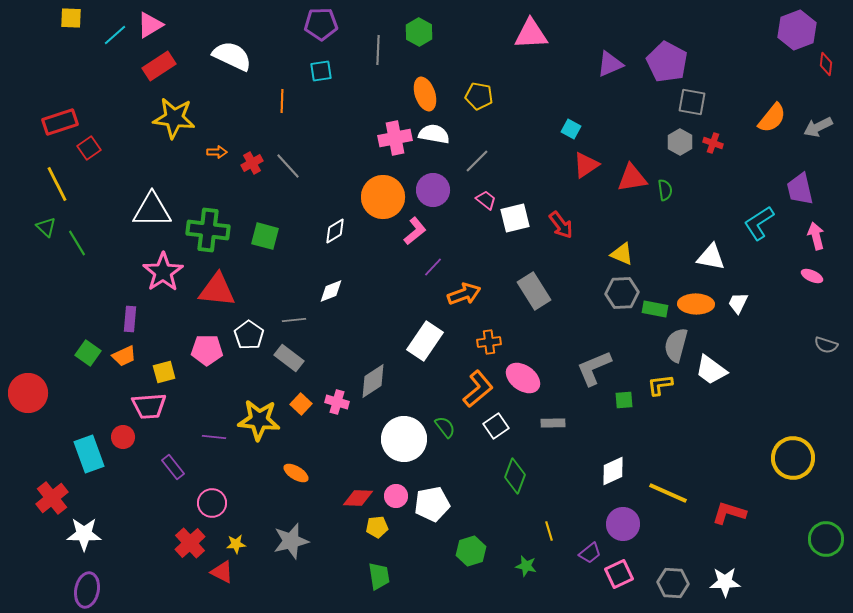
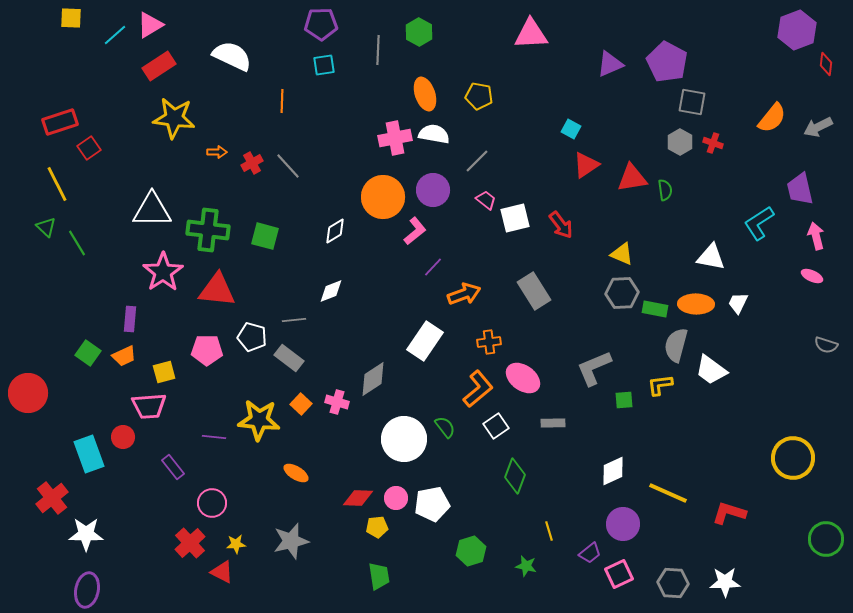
cyan square at (321, 71): moved 3 px right, 6 px up
white pentagon at (249, 335): moved 3 px right, 2 px down; rotated 20 degrees counterclockwise
gray diamond at (373, 381): moved 2 px up
pink circle at (396, 496): moved 2 px down
white star at (84, 534): moved 2 px right
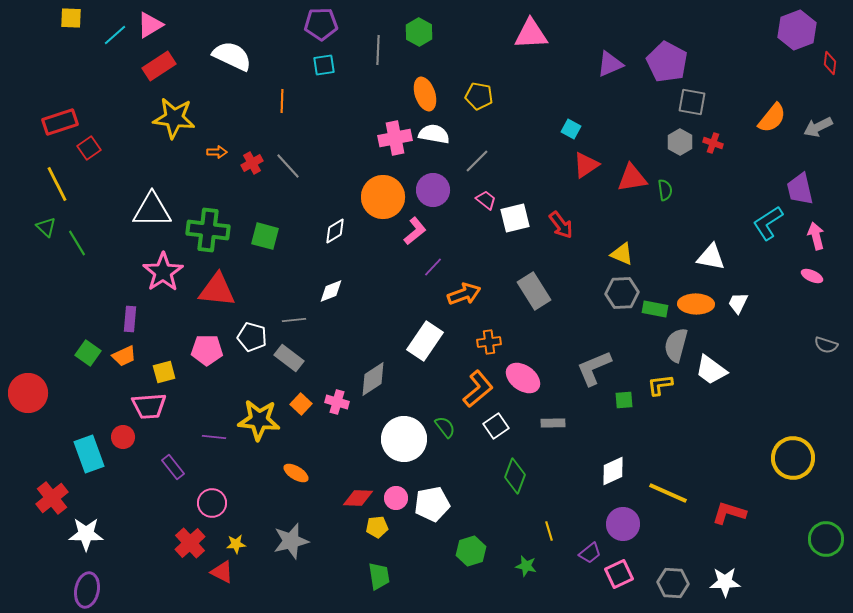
red diamond at (826, 64): moved 4 px right, 1 px up
cyan L-shape at (759, 223): moved 9 px right
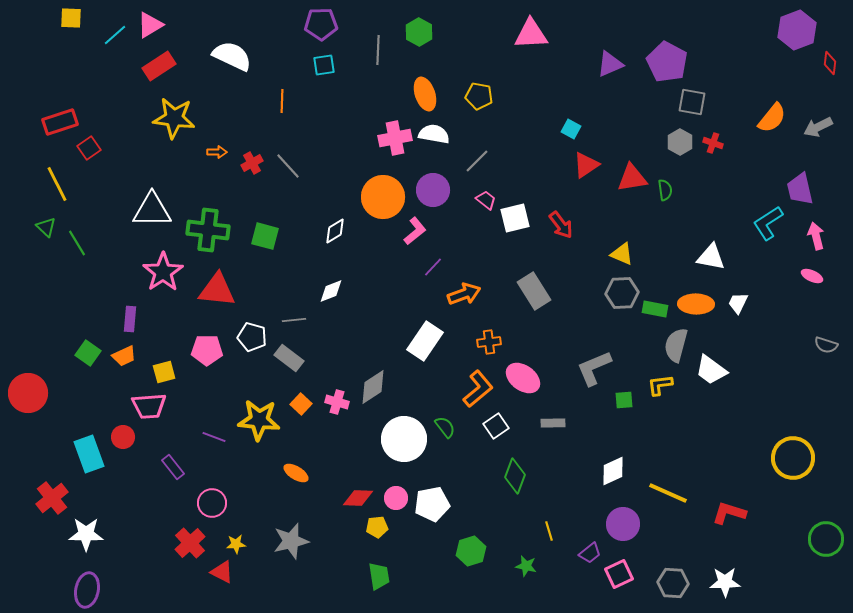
gray diamond at (373, 379): moved 8 px down
purple line at (214, 437): rotated 15 degrees clockwise
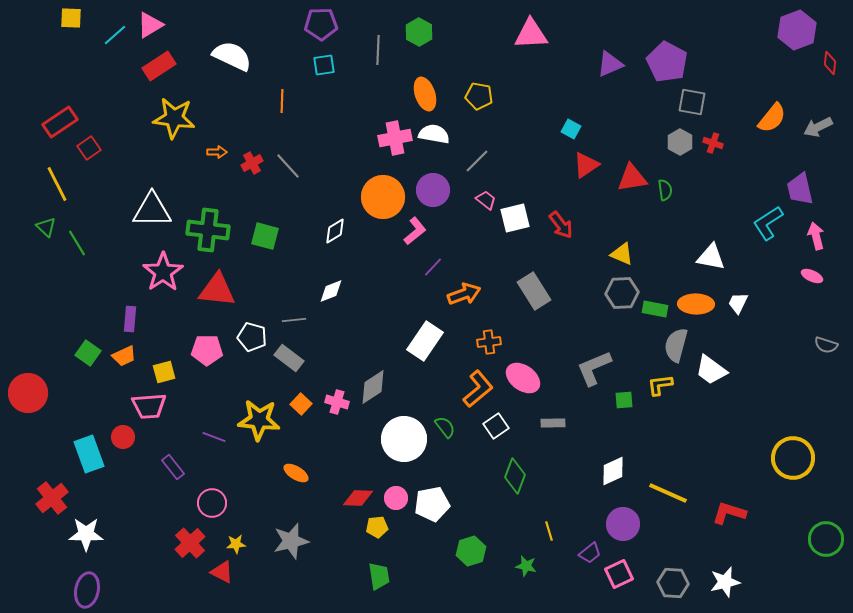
red rectangle at (60, 122): rotated 16 degrees counterclockwise
white star at (725, 582): rotated 12 degrees counterclockwise
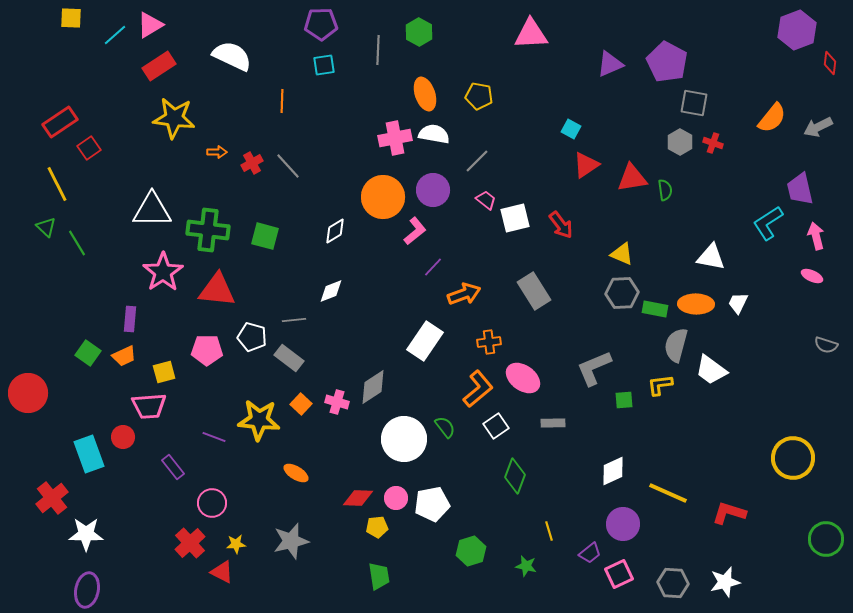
gray square at (692, 102): moved 2 px right, 1 px down
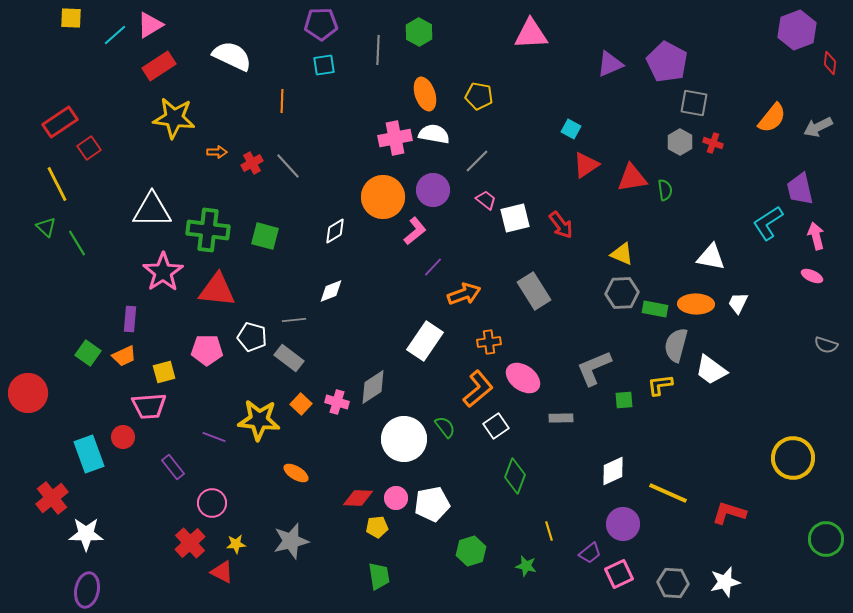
gray rectangle at (553, 423): moved 8 px right, 5 px up
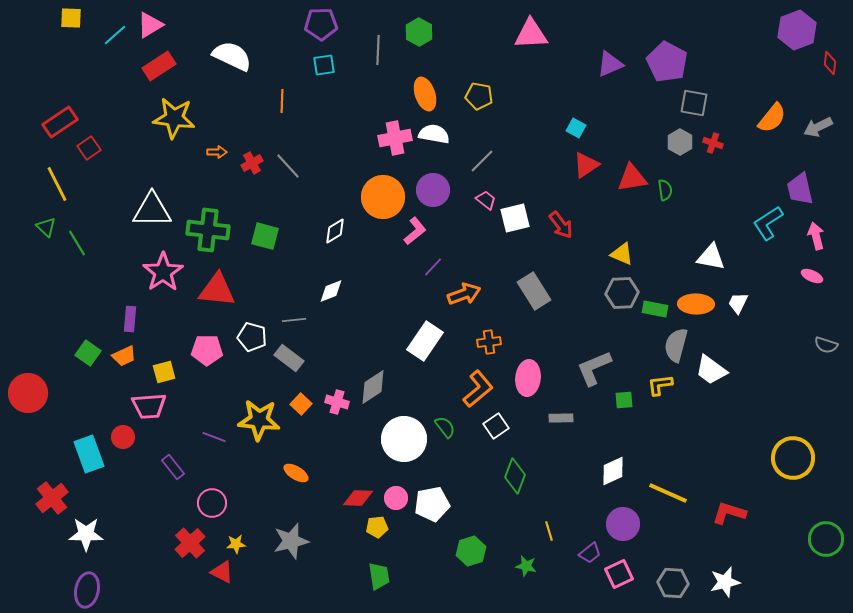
cyan square at (571, 129): moved 5 px right, 1 px up
gray line at (477, 161): moved 5 px right
pink ellipse at (523, 378): moved 5 px right; rotated 60 degrees clockwise
